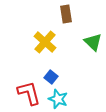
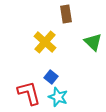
cyan star: moved 2 px up
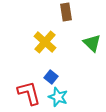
brown rectangle: moved 2 px up
green triangle: moved 1 px left, 1 px down
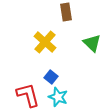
red L-shape: moved 1 px left, 2 px down
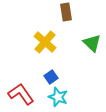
blue square: rotated 16 degrees clockwise
red L-shape: moved 7 px left, 1 px up; rotated 20 degrees counterclockwise
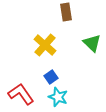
yellow cross: moved 3 px down
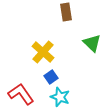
yellow cross: moved 2 px left, 7 px down
cyan star: moved 2 px right
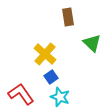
brown rectangle: moved 2 px right, 5 px down
yellow cross: moved 2 px right, 2 px down
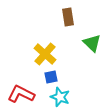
blue square: rotated 24 degrees clockwise
red L-shape: rotated 28 degrees counterclockwise
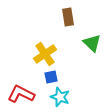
yellow cross: rotated 15 degrees clockwise
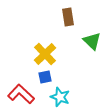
green triangle: moved 2 px up
yellow cross: rotated 10 degrees counterclockwise
blue square: moved 6 px left
red L-shape: rotated 16 degrees clockwise
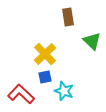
cyan star: moved 4 px right, 6 px up
